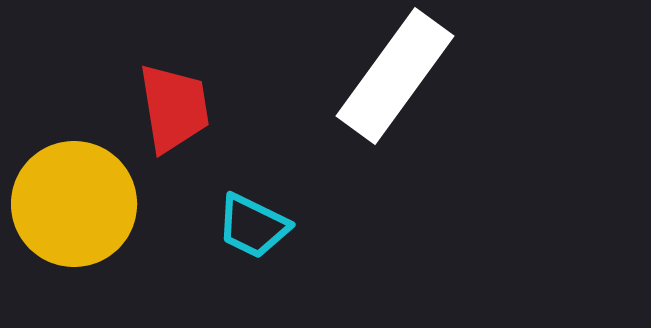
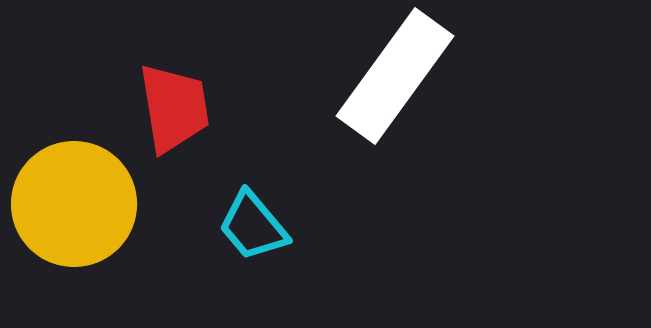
cyan trapezoid: rotated 24 degrees clockwise
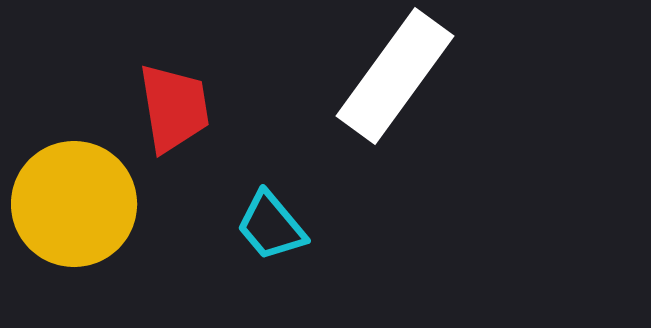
cyan trapezoid: moved 18 px right
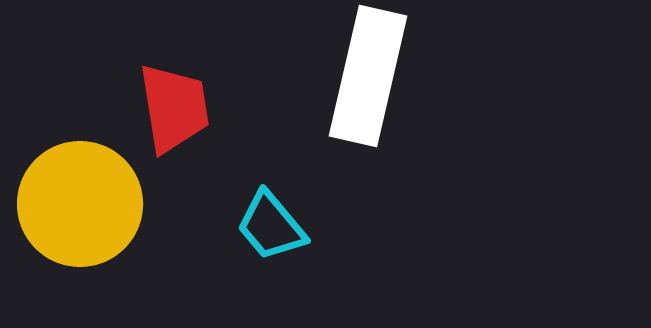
white rectangle: moved 27 px left; rotated 23 degrees counterclockwise
yellow circle: moved 6 px right
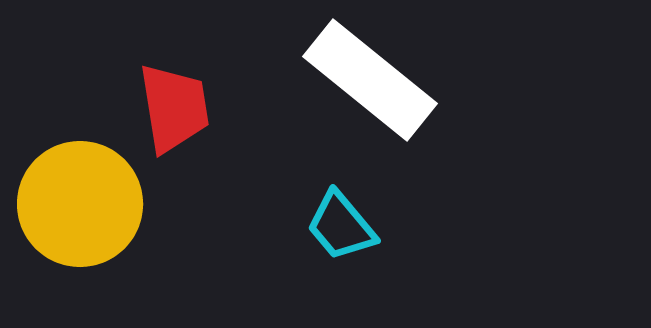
white rectangle: moved 2 px right, 4 px down; rotated 64 degrees counterclockwise
cyan trapezoid: moved 70 px right
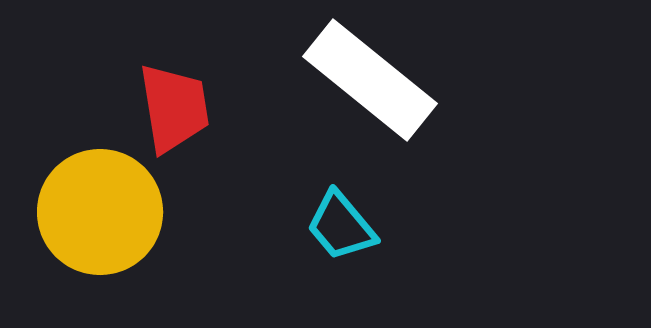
yellow circle: moved 20 px right, 8 px down
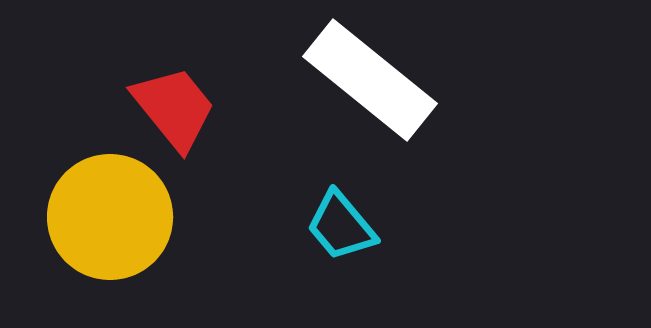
red trapezoid: rotated 30 degrees counterclockwise
yellow circle: moved 10 px right, 5 px down
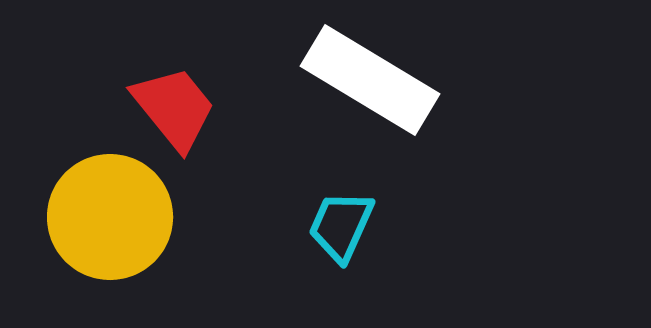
white rectangle: rotated 8 degrees counterclockwise
cyan trapezoid: rotated 64 degrees clockwise
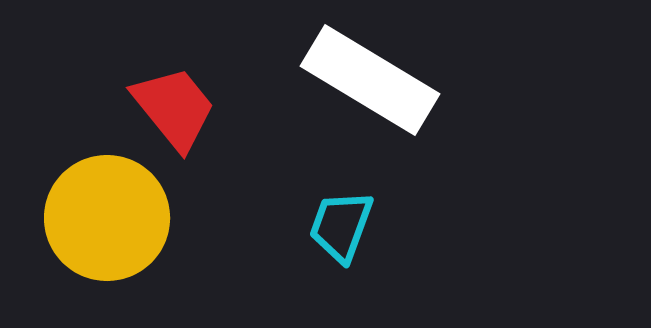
yellow circle: moved 3 px left, 1 px down
cyan trapezoid: rotated 4 degrees counterclockwise
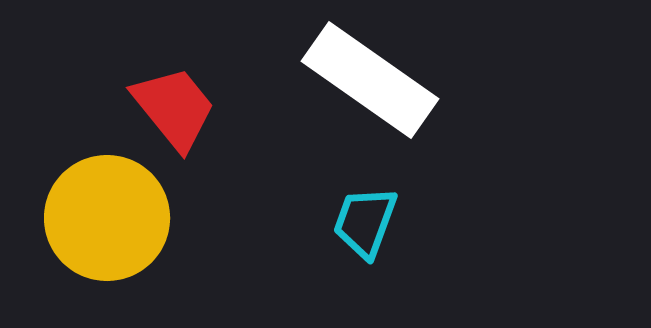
white rectangle: rotated 4 degrees clockwise
cyan trapezoid: moved 24 px right, 4 px up
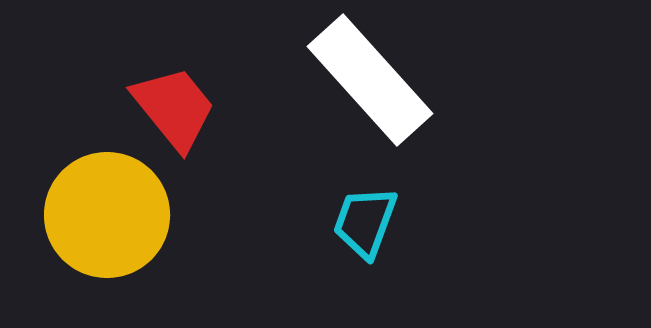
white rectangle: rotated 13 degrees clockwise
yellow circle: moved 3 px up
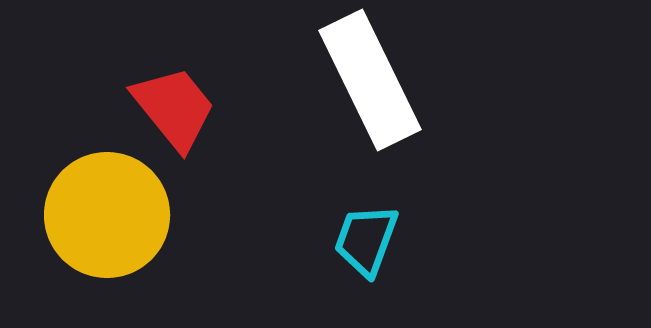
white rectangle: rotated 16 degrees clockwise
cyan trapezoid: moved 1 px right, 18 px down
